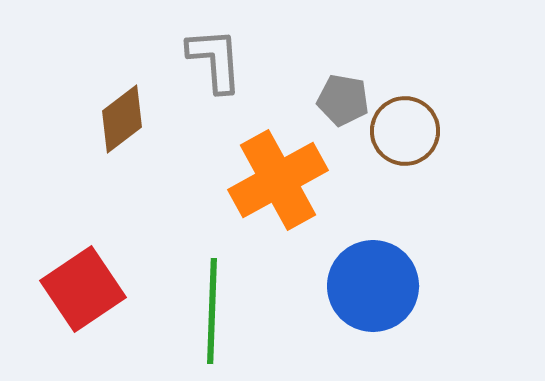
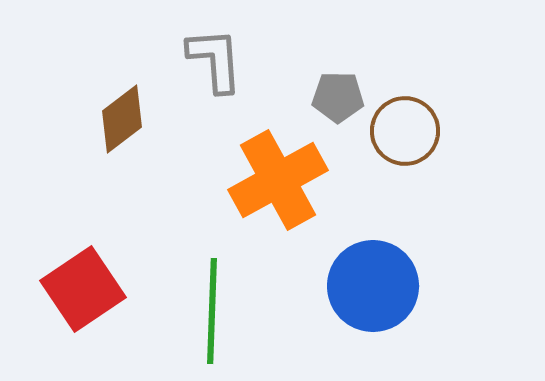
gray pentagon: moved 5 px left, 3 px up; rotated 9 degrees counterclockwise
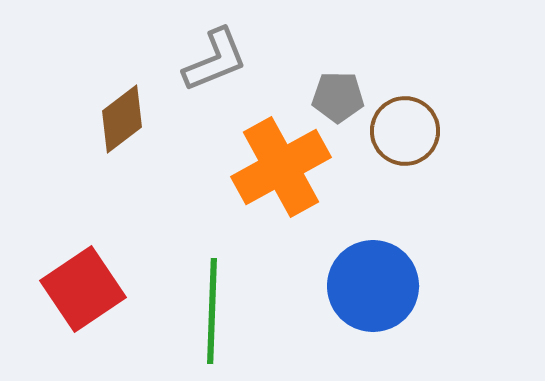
gray L-shape: rotated 72 degrees clockwise
orange cross: moved 3 px right, 13 px up
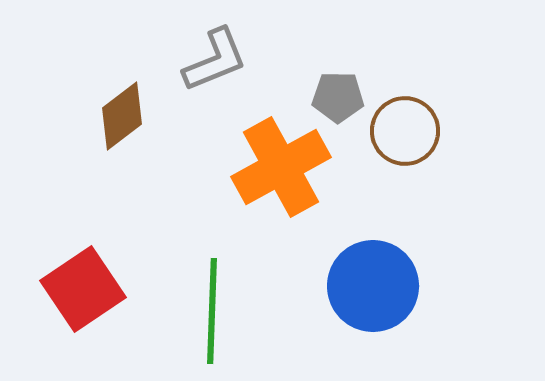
brown diamond: moved 3 px up
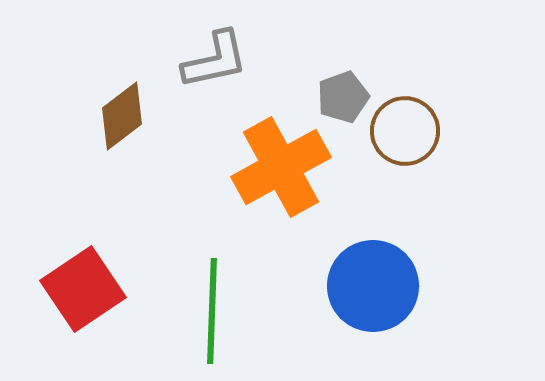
gray L-shape: rotated 10 degrees clockwise
gray pentagon: moved 5 px right; rotated 21 degrees counterclockwise
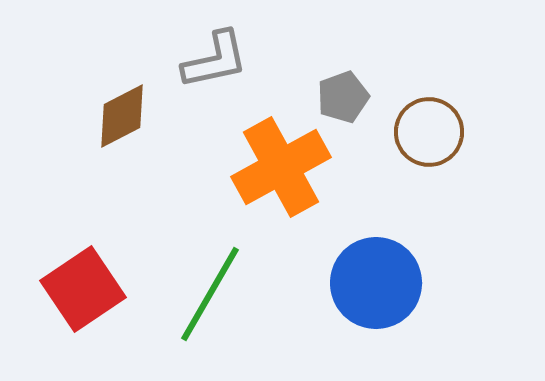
brown diamond: rotated 10 degrees clockwise
brown circle: moved 24 px right, 1 px down
blue circle: moved 3 px right, 3 px up
green line: moved 2 px left, 17 px up; rotated 28 degrees clockwise
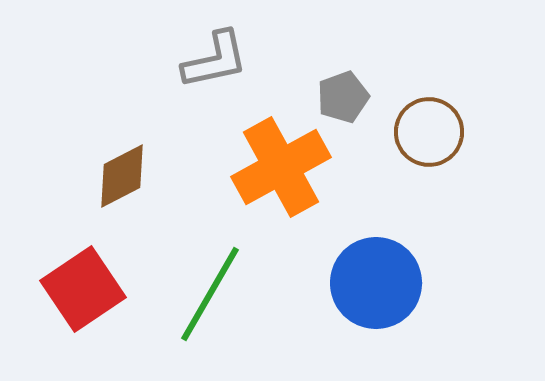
brown diamond: moved 60 px down
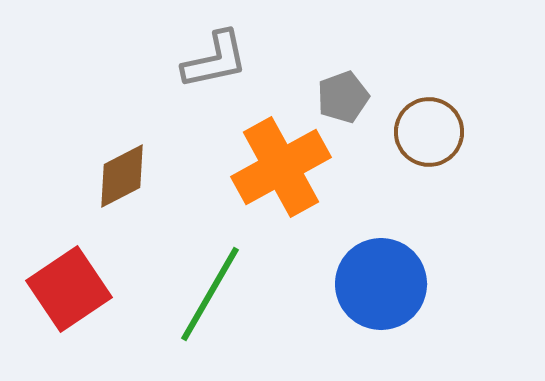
blue circle: moved 5 px right, 1 px down
red square: moved 14 px left
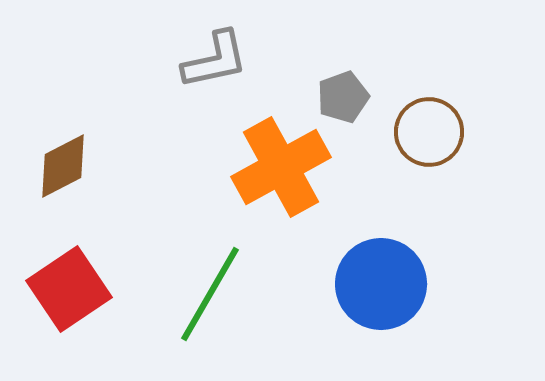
brown diamond: moved 59 px left, 10 px up
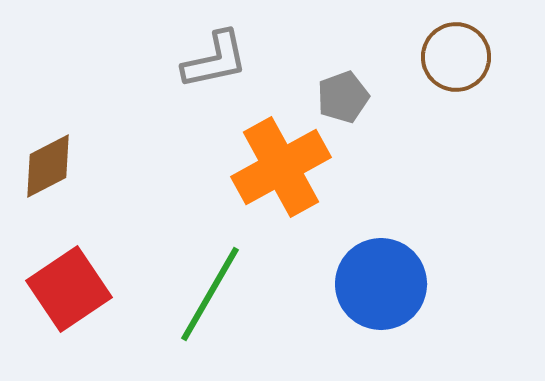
brown circle: moved 27 px right, 75 px up
brown diamond: moved 15 px left
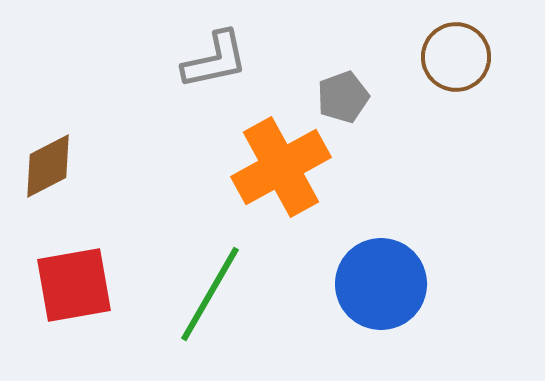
red square: moved 5 px right, 4 px up; rotated 24 degrees clockwise
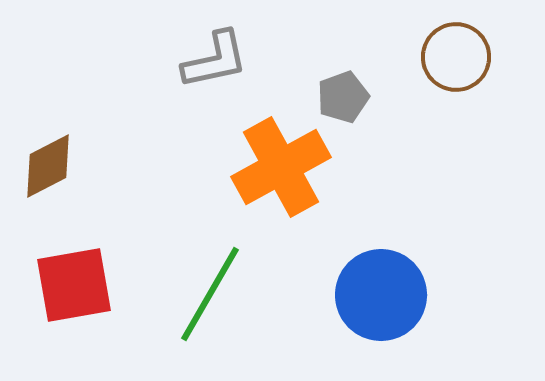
blue circle: moved 11 px down
